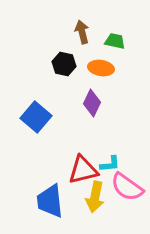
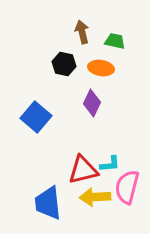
pink semicircle: rotated 68 degrees clockwise
yellow arrow: rotated 76 degrees clockwise
blue trapezoid: moved 2 px left, 2 px down
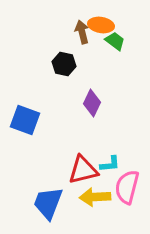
green trapezoid: rotated 25 degrees clockwise
orange ellipse: moved 43 px up
blue square: moved 11 px left, 3 px down; rotated 20 degrees counterclockwise
blue trapezoid: rotated 27 degrees clockwise
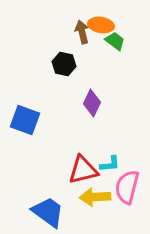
blue trapezoid: moved 9 px down; rotated 105 degrees clockwise
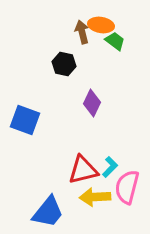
cyan L-shape: moved 3 px down; rotated 40 degrees counterclockwise
blue trapezoid: rotated 93 degrees clockwise
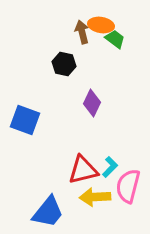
green trapezoid: moved 2 px up
pink semicircle: moved 1 px right, 1 px up
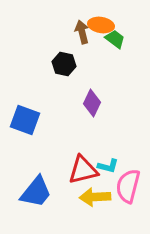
cyan L-shape: moved 2 px left, 1 px up; rotated 60 degrees clockwise
blue trapezoid: moved 12 px left, 20 px up
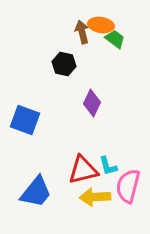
cyan L-shape: rotated 60 degrees clockwise
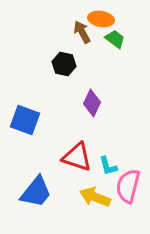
orange ellipse: moved 6 px up
brown arrow: rotated 15 degrees counterclockwise
red triangle: moved 6 px left, 13 px up; rotated 32 degrees clockwise
yellow arrow: rotated 24 degrees clockwise
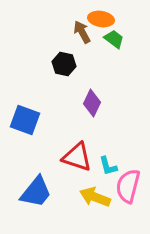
green trapezoid: moved 1 px left
